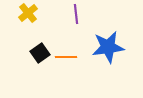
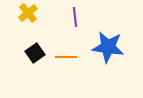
purple line: moved 1 px left, 3 px down
blue star: rotated 16 degrees clockwise
black square: moved 5 px left
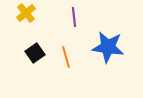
yellow cross: moved 2 px left
purple line: moved 1 px left
orange line: rotated 75 degrees clockwise
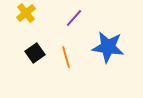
purple line: moved 1 px down; rotated 48 degrees clockwise
